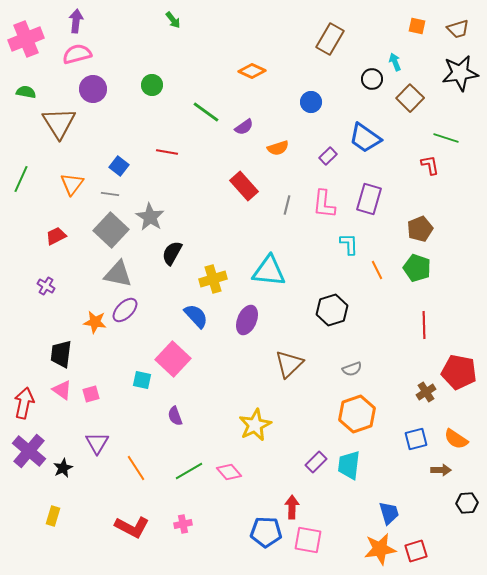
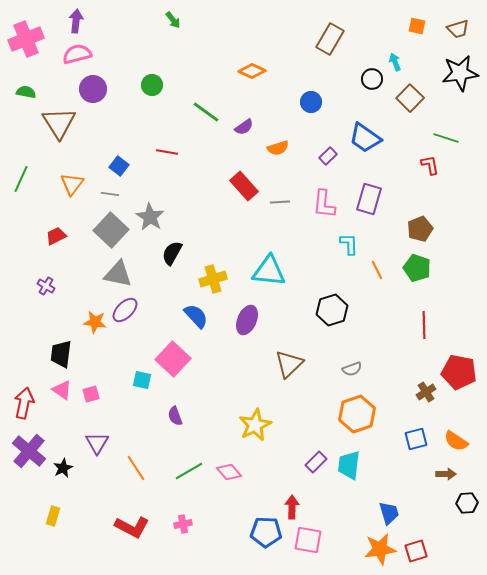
gray line at (287, 205): moved 7 px left, 3 px up; rotated 72 degrees clockwise
orange semicircle at (456, 439): moved 2 px down
brown arrow at (441, 470): moved 5 px right, 4 px down
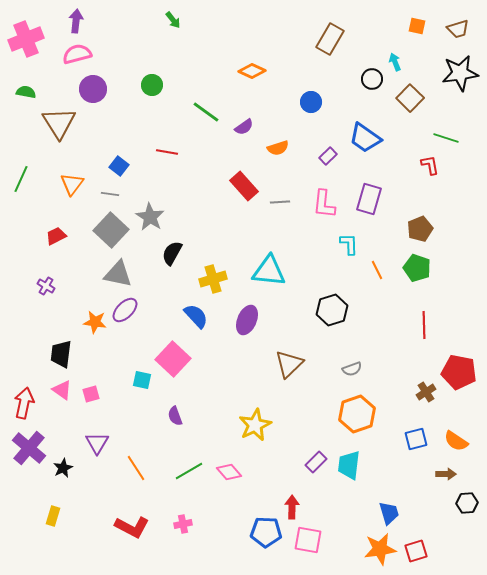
purple cross at (29, 451): moved 3 px up
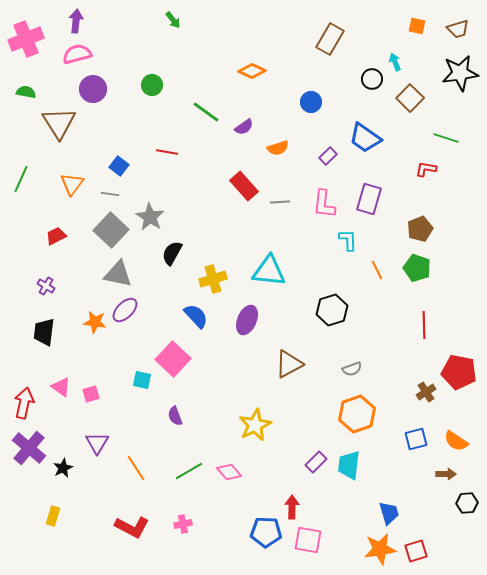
red L-shape at (430, 165): moved 4 px left, 4 px down; rotated 70 degrees counterclockwise
cyan L-shape at (349, 244): moved 1 px left, 4 px up
black trapezoid at (61, 354): moved 17 px left, 22 px up
brown triangle at (289, 364): rotated 16 degrees clockwise
pink triangle at (62, 390): moved 1 px left, 3 px up
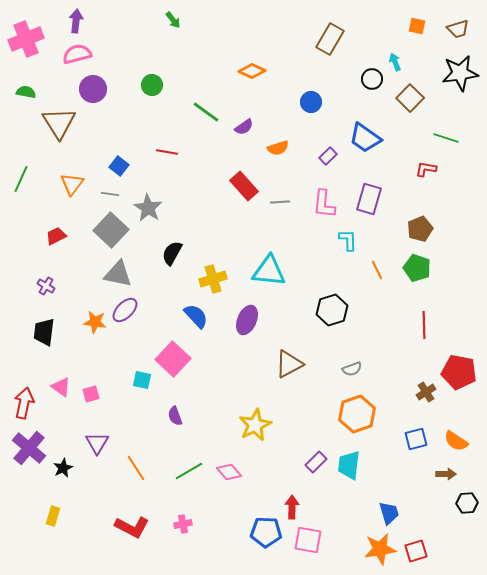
gray star at (150, 217): moved 2 px left, 9 px up
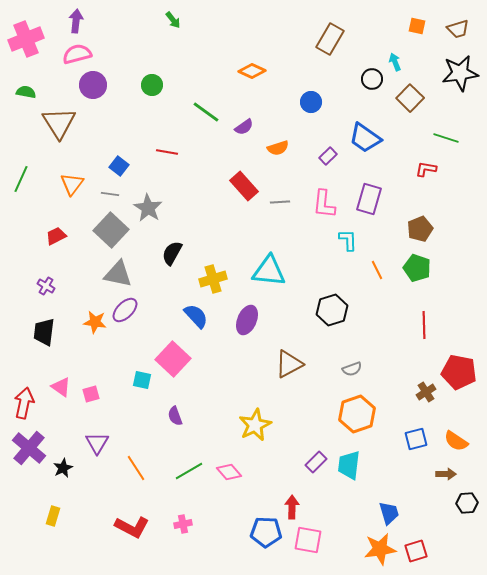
purple circle at (93, 89): moved 4 px up
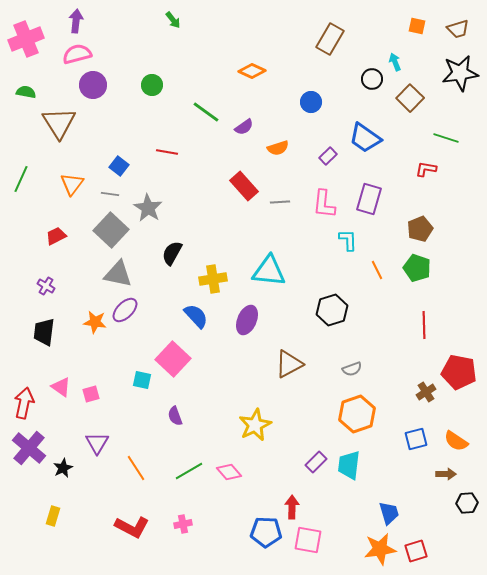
yellow cross at (213, 279): rotated 8 degrees clockwise
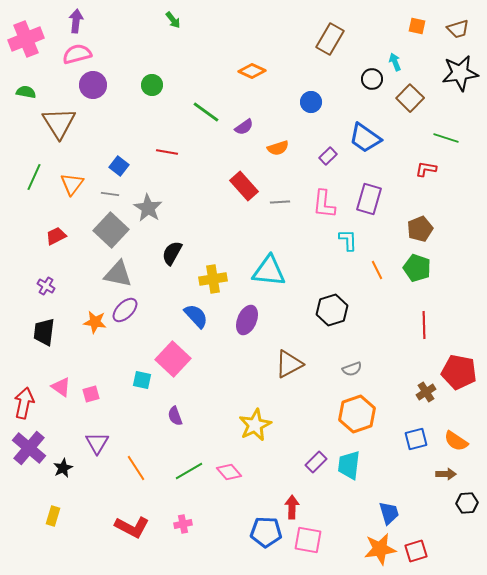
green line at (21, 179): moved 13 px right, 2 px up
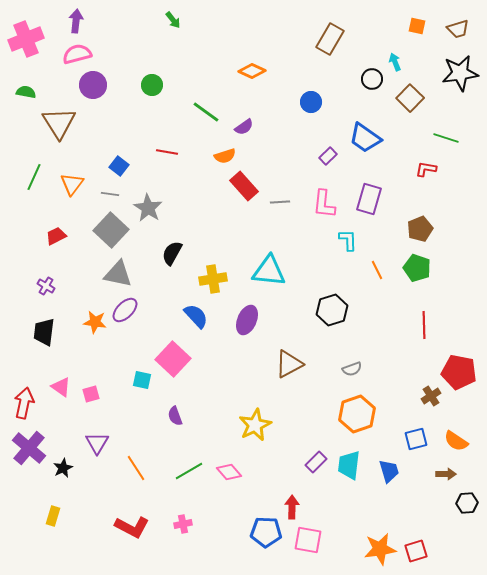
orange semicircle at (278, 148): moved 53 px left, 8 px down
brown cross at (426, 392): moved 5 px right, 4 px down
blue trapezoid at (389, 513): moved 42 px up
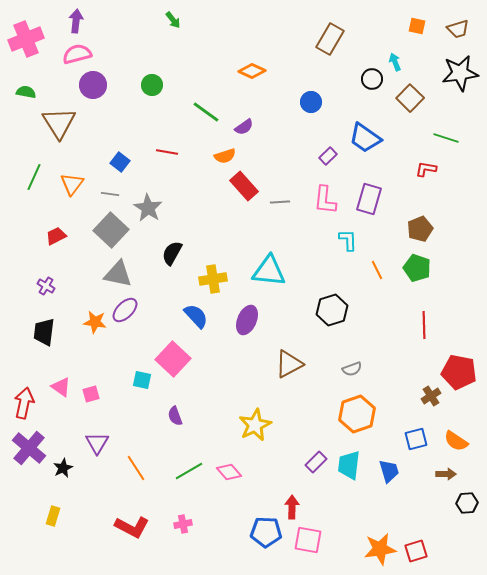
blue square at (119, 166): moved 1 px right, 4 px up
pink L-shape at (324, 204): moved 1 px right, 4 px up
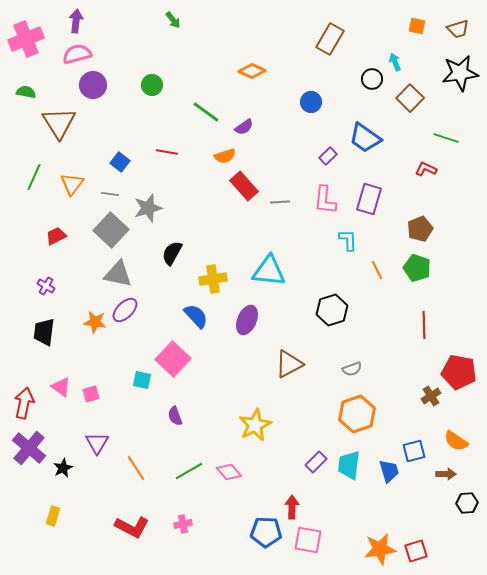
red L-shape at (426, 169): rotated 15 degrees clockwise
gray star at (148, 208): rotated 24 degrees clockwise
blue square at (416, 439): moved 2 px left, 12 px down
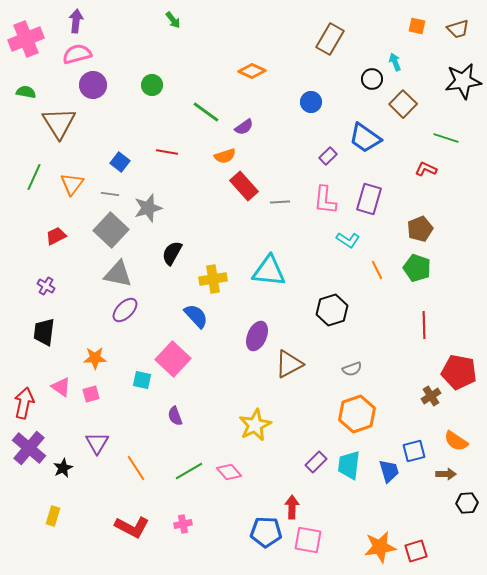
black star at (460, 73): moved 3 px right, 8 px down
brown square at (410, 98): moved 7 px left, 6 px down
cyan L-shape at (348, 240): rotated 125 degrees clockwise
purple ellipse at (247, 320): moved 10 px right, 16 px down
orange star at (95, 322): moved 36 px down; rotated 10 degrees counterclockwise
orange star at (380, 549): moved 2 px up
